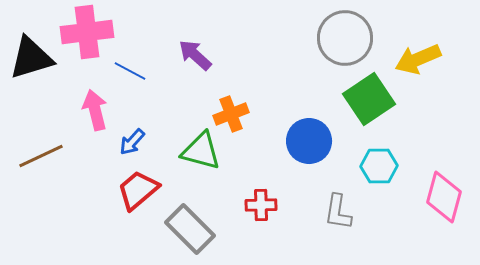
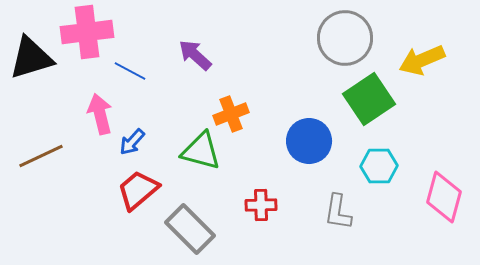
yellow arrow: moved 4 px right, 1 px down
pink arrow: moved 5 px right, 4 px down
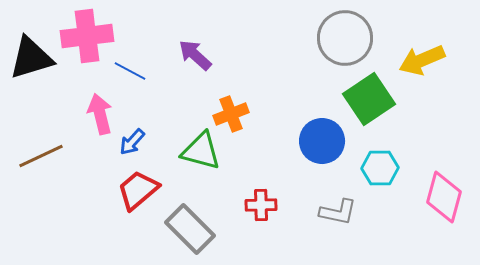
pink cross: moved 4 px down
blue circle: moved 13 px right
cyan hexagon: moved 1 px right, 2 px down
gray L-shape: rotated 87 degrees counterclockwise
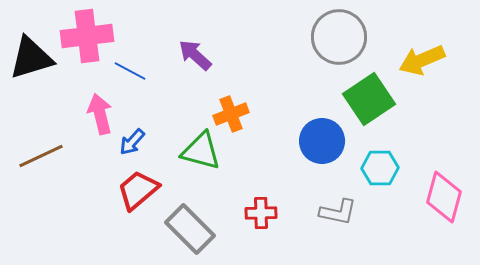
gray circle: moved 6 px left, 1 px up
red cross: moved 8 px down
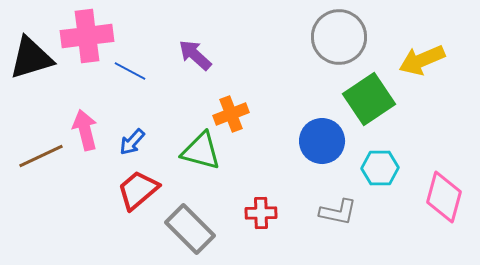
pink arrow: moved 15 px left, 16 px down
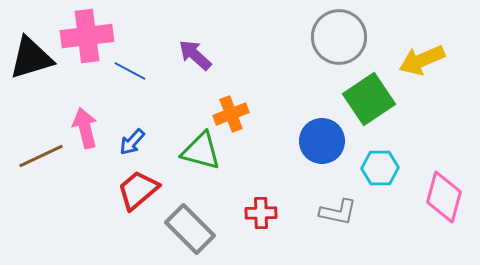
pink arrow: moved 2 px up
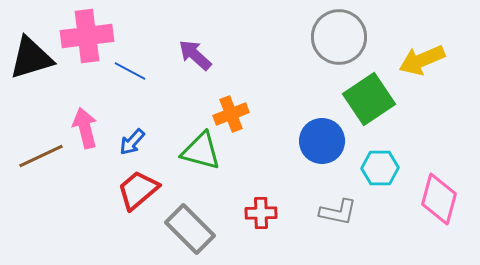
pink diamond: moved 5 px left, 2 px down
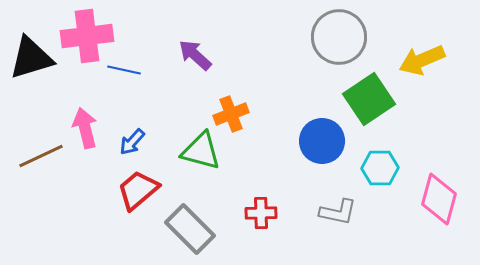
blue line: moved 6 px left, 1 px up; rotated 16 degrees counterclockwise
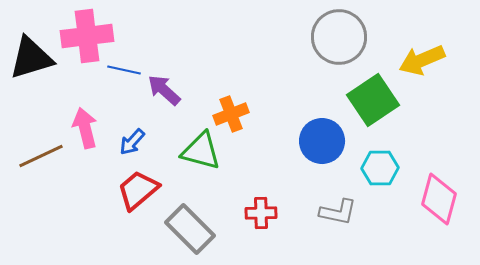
purple arrow: moved 31 px left, 35 px down
green square: moved 4 px right, 1 px down
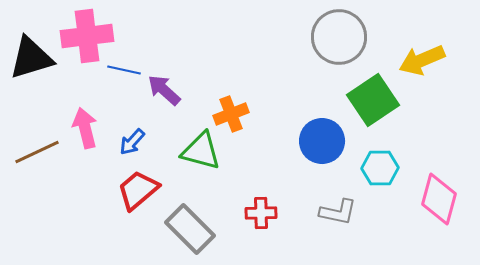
brown line: moved 4 px left, 4 px up
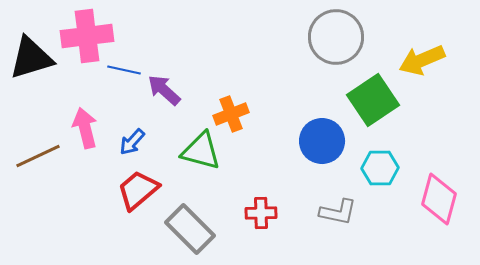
gray circle: moved 3 px left
brown line: moved 1 px right, 4 px down
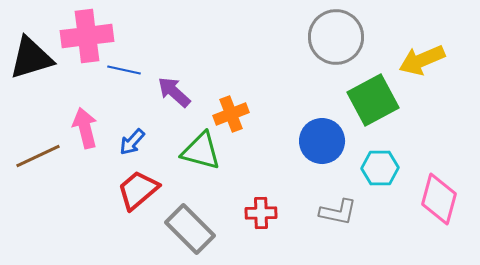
purple arrow: moved 10 px right, 2 px down
green square: rotated 6 degrees clockwise
